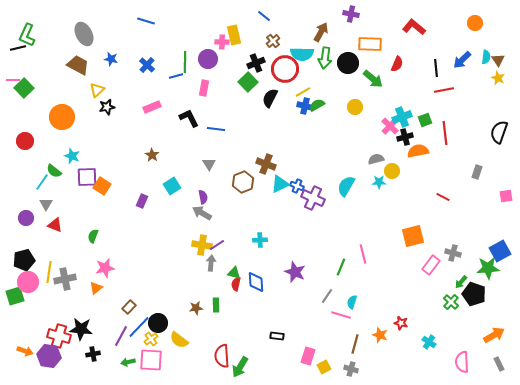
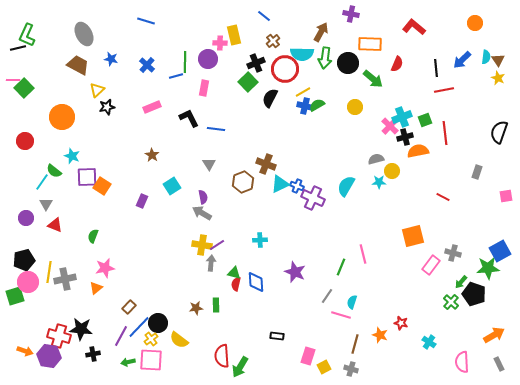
pink cross at (222, 42): moved 2 px left, 1 px down
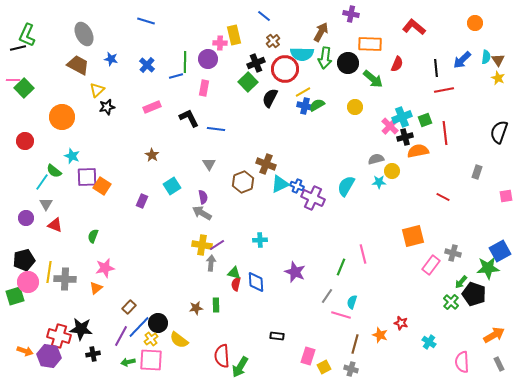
gray cross at (65, 279): rotated 15 degrees clockwise
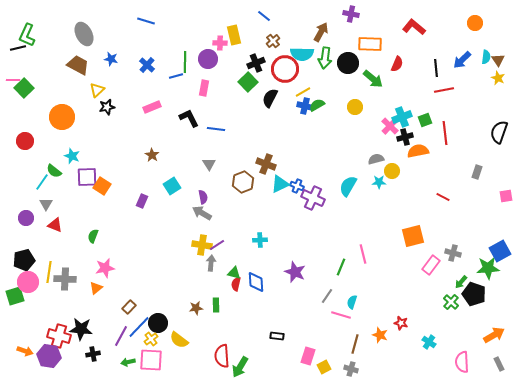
cyan semicircle at (346, 186): moved 2 px right
